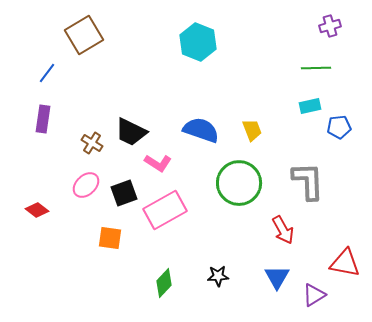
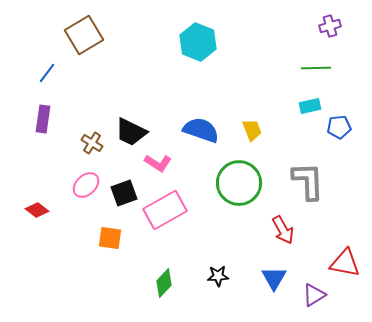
blue triangle: moved 3 px left, 1 px down
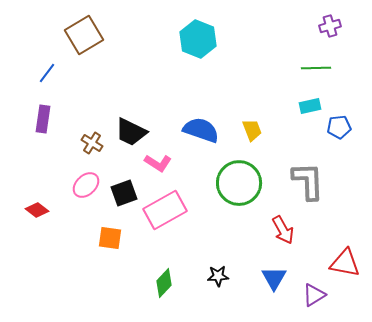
cyan hexagon: moved 3 px up
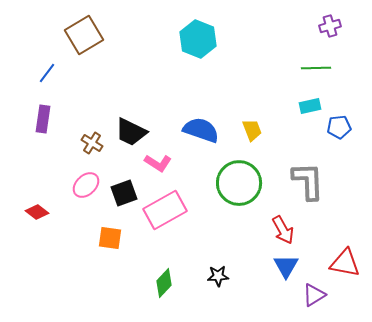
red diamond: moved 2 px down
blue triangle: moved 12 px right, 12 px up
